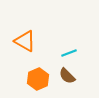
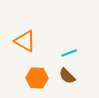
orange hexagon: moved 1 px left, 1 px up; rotated 25 degrees clockwise
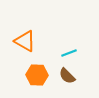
orange hexagon: moved 3 px up
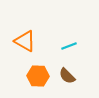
cyan line: moved 7 px up
orange hexagon: moved 1 px right, 1 px down
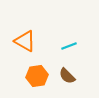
orange hexagon: moved 1 px left; rotated 10 degrees counterclockwise
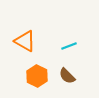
orange hexagon: rotated 25 degrees counterclockwise
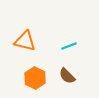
orange triangle: rotated 15 degrees counterclockwise
orange hexagon: moved 2 px left, 2 px down
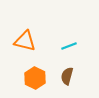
brown semicircle: rotated 60 degrees clockwise
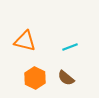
cyan line: moved 1 px right, 1 px down
brown semicircle: moved 1 px left, 2 px down; rotated 66 degrees counterclockwise
